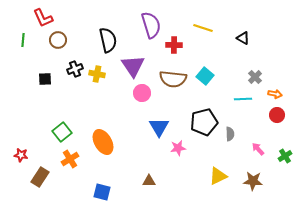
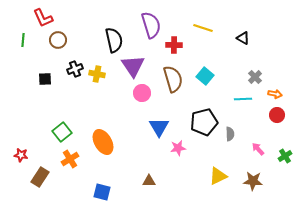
black semicircle: moved 6 px right
brown semicircle: rotated 112 degrees counterclockwise
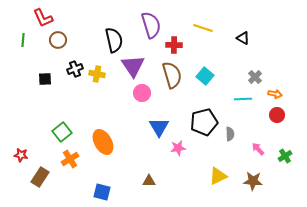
brown semicircle: moved 1 px left, 4 px up
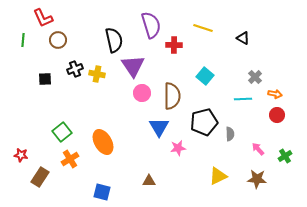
brown semicircle: moved 21 px down; rotated 16 degrees clockwise
brown star: moved 4 px right, 2 px up
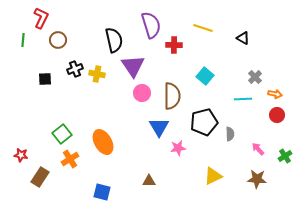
red L-shape: moved 2 px left; rotated 130 degrees counterclockwise
green square: moved 2 px down
yellow triangle: moved 5 px left
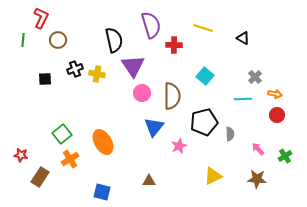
blue triangle: moved 5 px left; rotated 10 degrees clockwise
pink star: moved 1 px right, 2 px up; rotated 14 degrees counterclockwise
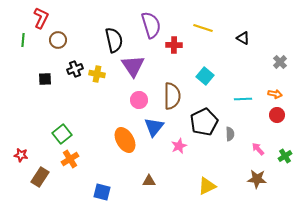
gray cross: moved 25 px right, 15 px up
pink circle: moved 3 px left, 7 px down
black pentagon: rotated 12 degrees counterclockwise
orange ellipse: moved 22 px right, 2 px up
yellow triangle: moved 6 px left, 10 px down
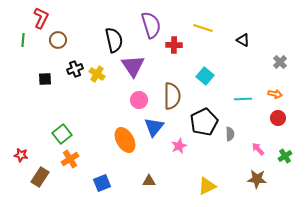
black triangle: moved 2 px down
yellow cross: rotated 21 degrees clockwise
red circle: moved 1 px right, 3 px down
blue square: moved 9 px up; rotated 36 degrees counterclockwise
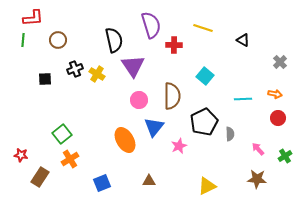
red L-shape: moved 8 px left; rotated 60 degrees clockwise
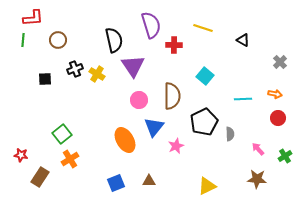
pink star: moved 3 px left
blue square: moved 14 px right
